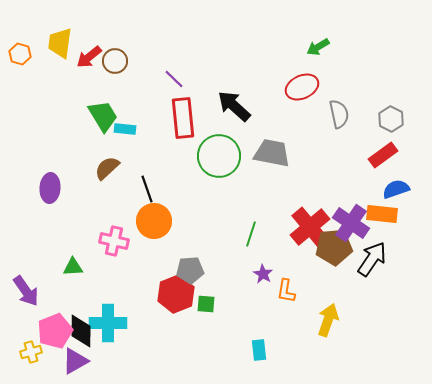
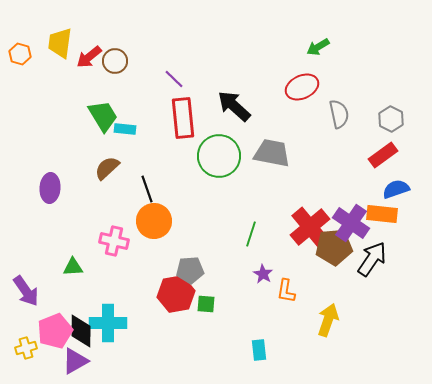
red hexagon at (176, 294): rotated 12 degrees clockwise
yellow cross at (31, 352): moved 5 px left, 4 px up
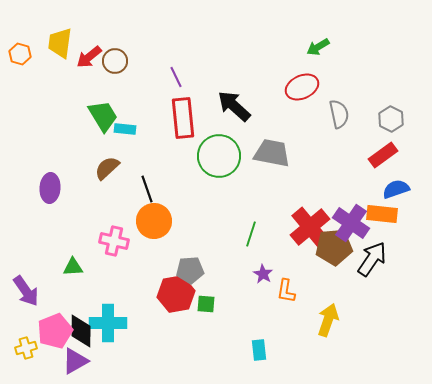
purple line at (174, 79): moved 2 px right, 2 px up; rotated 20 degrees clockwise
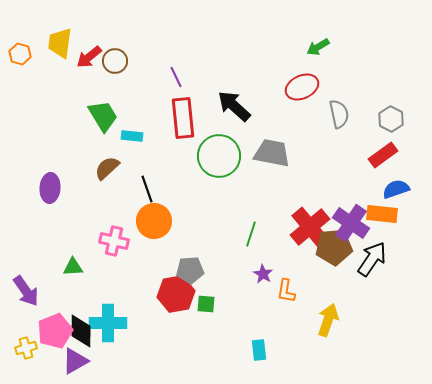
cyan rectangle at (125, 129): moved 7 px right, 7 px down
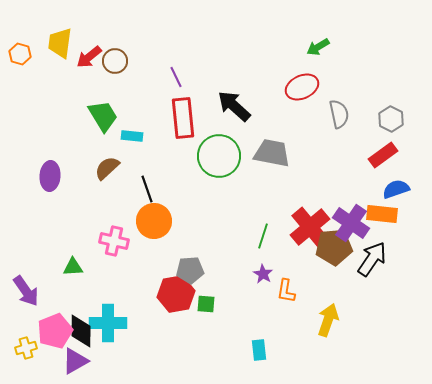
purple ellipse at (50, 188): moved 12 px up
green line at (251, 234): moved 12 px right, 2 px down
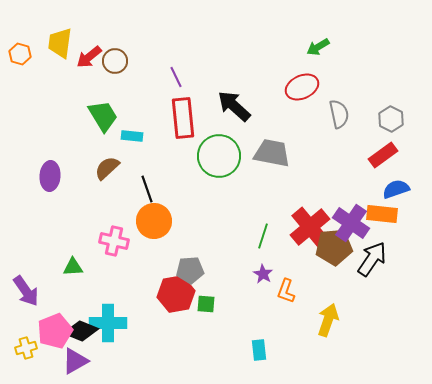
orange L-shape at (286, 291): rotated 10 degrees clockwise
black diamond at (81, 331): rotated 68 degrees counterclockwise
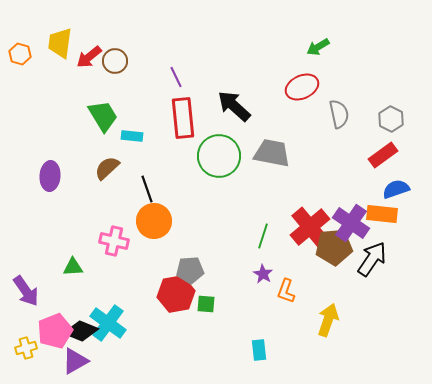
cyan cross at (108, 323): rotated 36 degrees clockwise
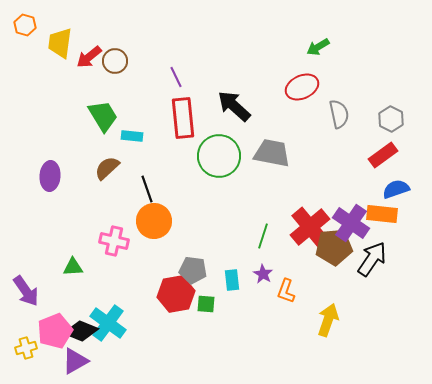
orange hexagon at (20, 54): moved 5 px right, 29 px up
gray pentagon at (190, 270): moved 3 px right; rotated 12 degrees clockwise
cyan rectangle at (259, 350): moved 27 px left, 70 px up
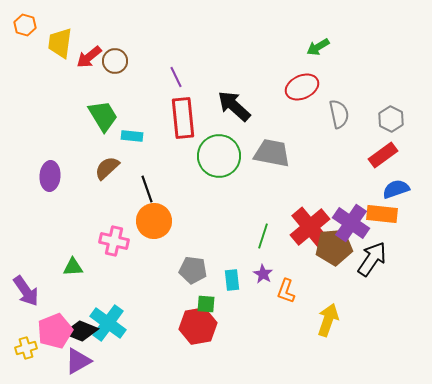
red hexagon at (176, 294): moved 22 px right, 32 px down
purple triangle at (75, 361): moved 3 px right
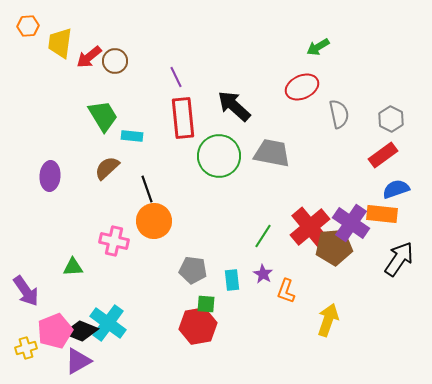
orange hexagon at (25, 25): moved 3 px right, 1 px down; rotated 20 degrees counterclockwise
green line at (263, 236): rotated 15 degrees clockwise
black arrow at (372, 259): moved 27 px right
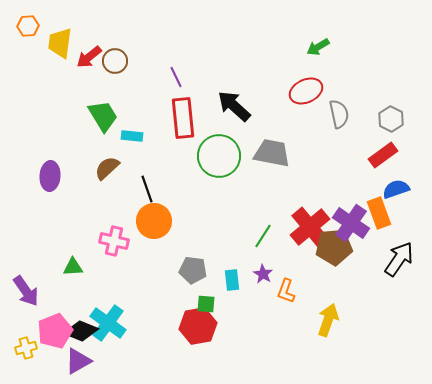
red ellipse at (302, 87): moved 4 px right, 4 px down
orange rectangle at (382, 214): moved 3 px left, 1 px up; rotated 64 degrees clockwise
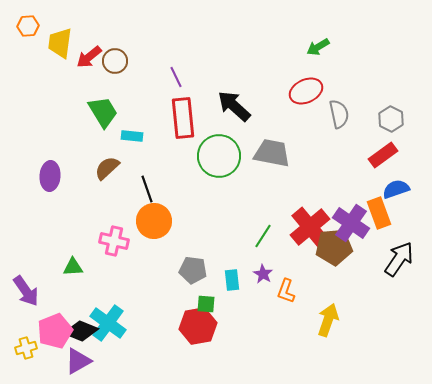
green trapezoid at (103, 116): moved 4 px up
